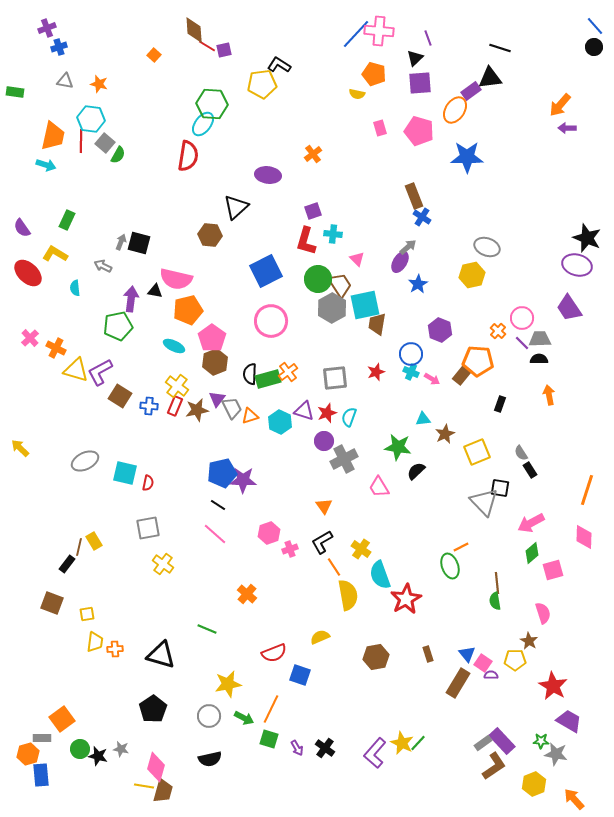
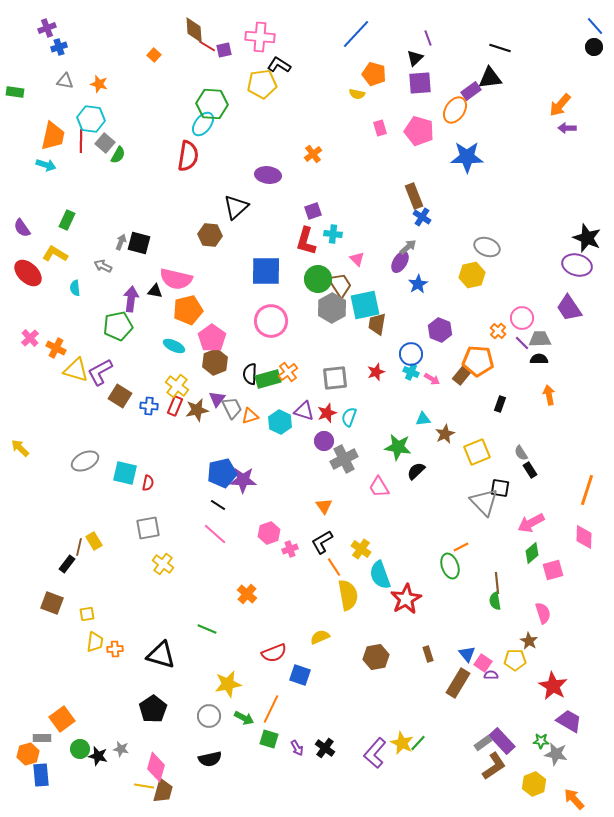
pink cross at (379, 31): moved 119 px left, 6 px down
blue square at (266, 271): rotated 28 degrees clockwise
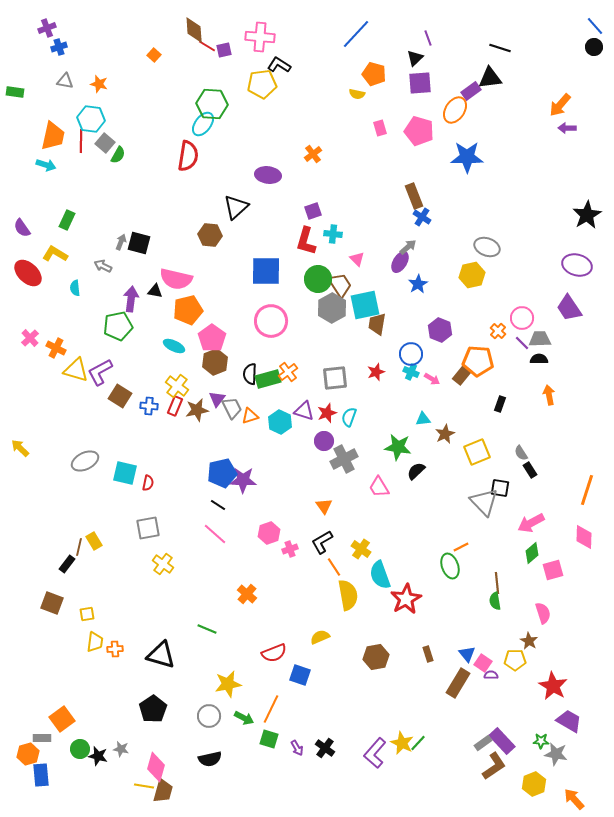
black star at (587, 238): moved 23 px up; rotated 20 degrees clockwise
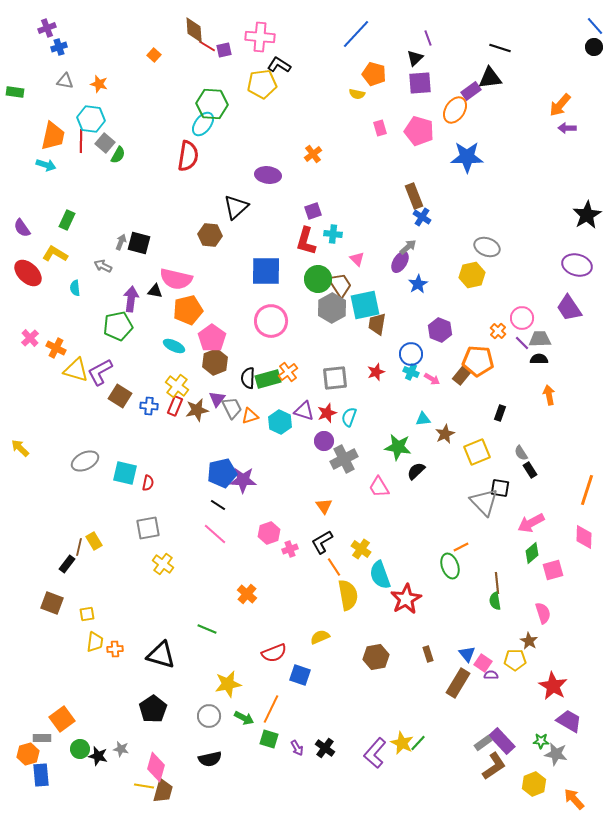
black semicircle at (250, 374): moved 2 px left, 4 px down
black rectangle at (500, 404): moved 9 px down
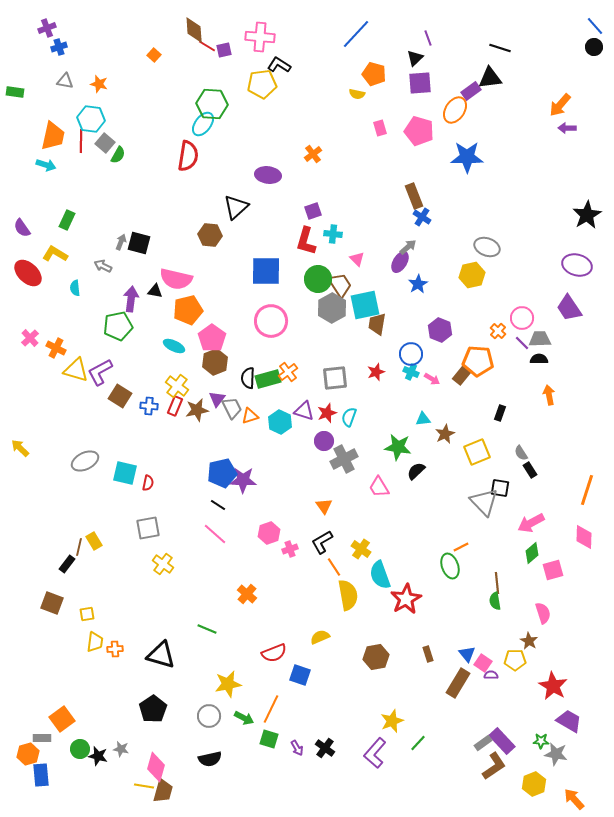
yellow star at (402, 743): moved 10 px left, 22 px up; rotated 25 degrees clockwise
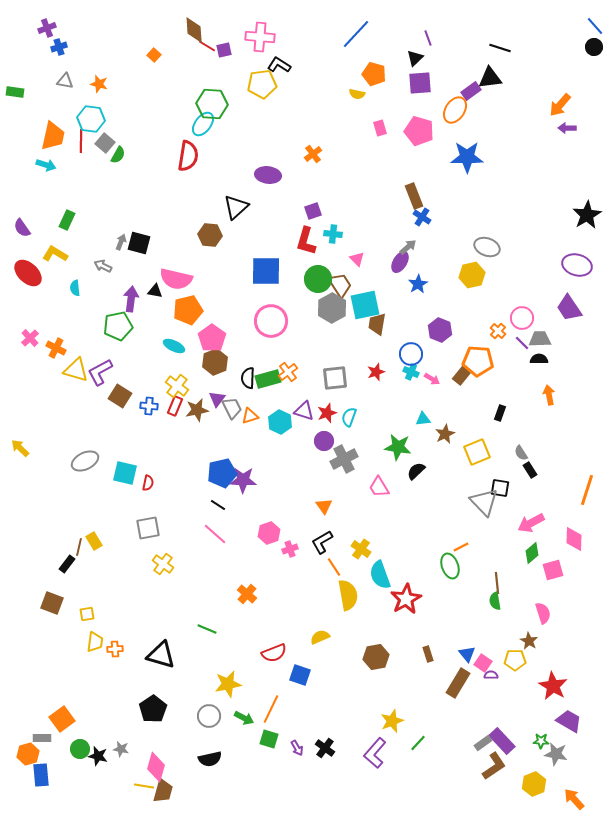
pink diamond at (584, 537): moved 10 px left, 2 px down
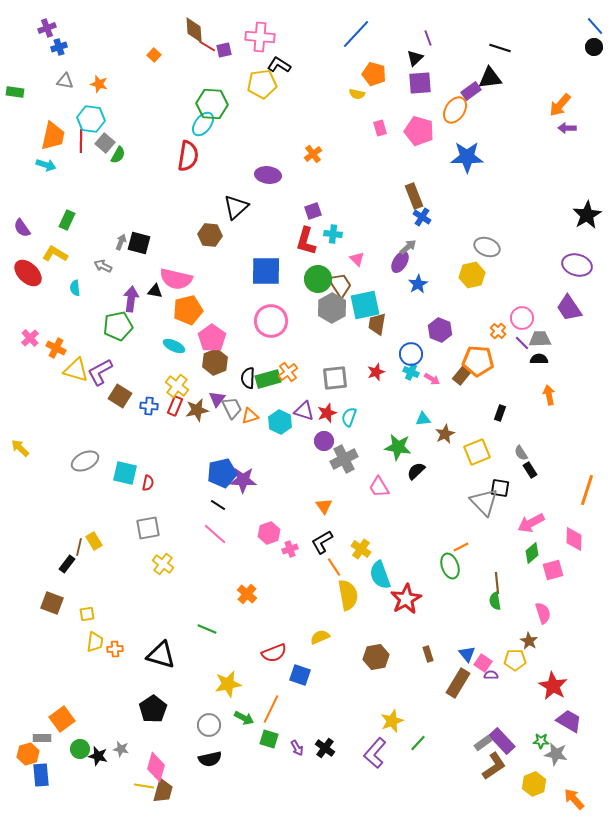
gray circle at (209, 716): moved 9 px down
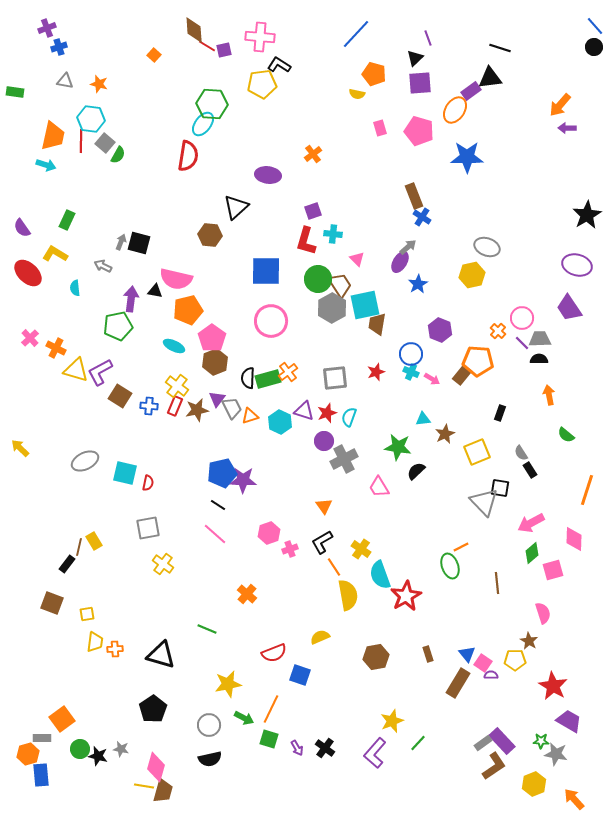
red star at (406, 599): moved 3 px up
green semicircle at (495, 601): moved 71 px right, 166 px up; rotated 42 degrees counterclockwise
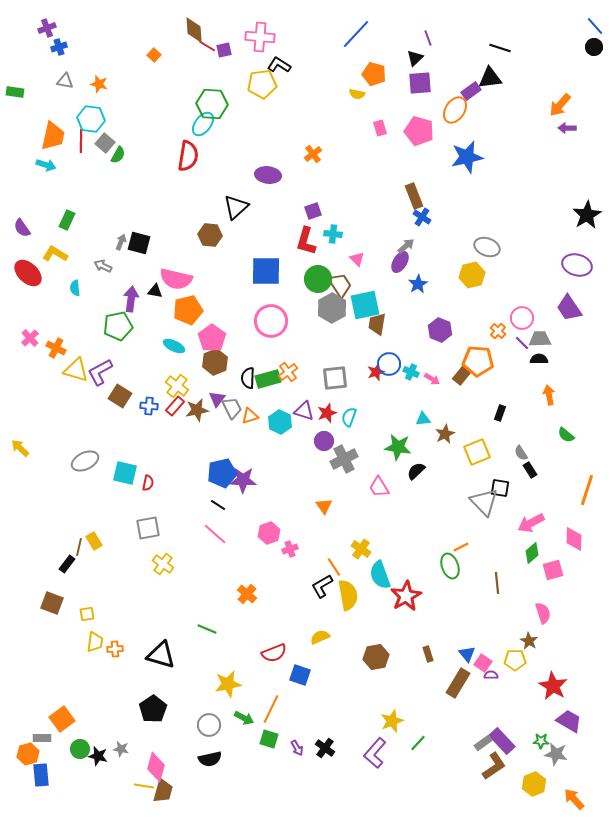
blue star at (467, 157): rotated 12 degrees counterclockwise
gray arrow at (408, 247): moved 2 px left, 1 px up
blue circle at (411, 354): moved 22 px left, 10 px down
red rectangle at (175, 406): rotated 18 degrees clockwise
black L-shape at (322, 542): moved 44 px down
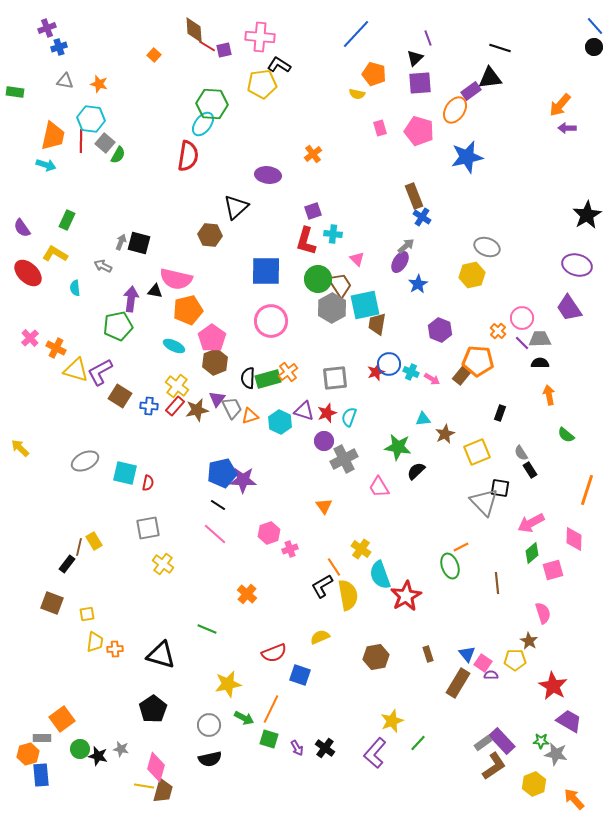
black semicircle at (539, 359): moved 1 px right, 4 px down
